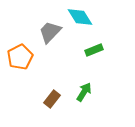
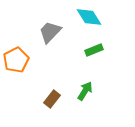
cyan diamond: moved 9 px right
orange pentagon: moved 4 px left, 3 px down
green arrow: moved 1 px right, 1 px up
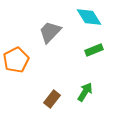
green arrow: moved 1 px down
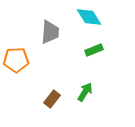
gray trapezoid: rotated 140 degrees clockwise
orange pentagon: rotated 25 degrees clockwise
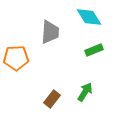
orange pentagon: moved 2 px up
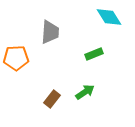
cyan diamond: moved 20 px right
green rectangle: moved 4 px down
green arrow: rotated 24 degrees clockwise
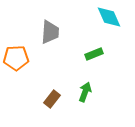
cyan diamond: rotated 8 degrees clockwise
green arrow: rotated 36 degrees counterclockwise
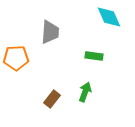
green rectangle: moved 2 px down; rotated 30 degrees clockwise
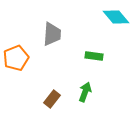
cyan diamond: moved 7 px right; rotated 16 degrees counterclockwise
gray trapezoid: moved 2 px right, 2 px down
orange pentagon: rotated 20 degrees counterclockwise
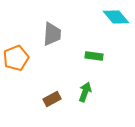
brown rectangle: rotated 24 degrees clockwise
